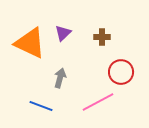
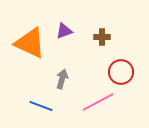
purple triangle: moved 1 px right, 2 px up; rotated 24 degrees clockwise
gray arrow: moved 2 px right, 1 px down
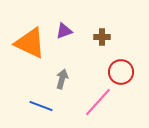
pink line: rotated 20 degrees counterclockwise
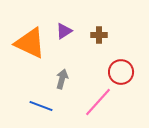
purple triangle: rotated 12 degrees counterclockwise
brown cross: moved 3 px left, 2 px up
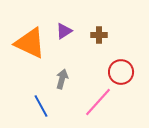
blue line: rotated 40 degrees clockwise
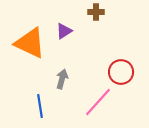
brown cross: moved 3 px left, 23 px up
blue line: moved 1 px left; rotated 20 degrees clockwise
